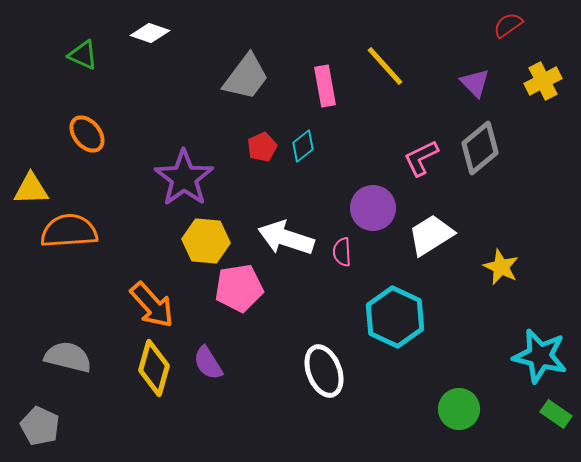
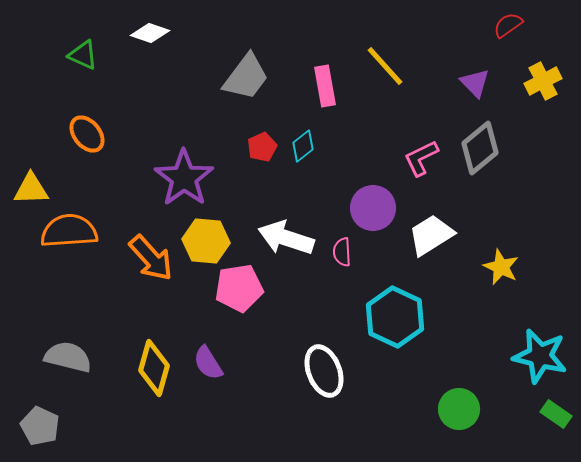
orange arrow: moved 1 px left, 47 px up
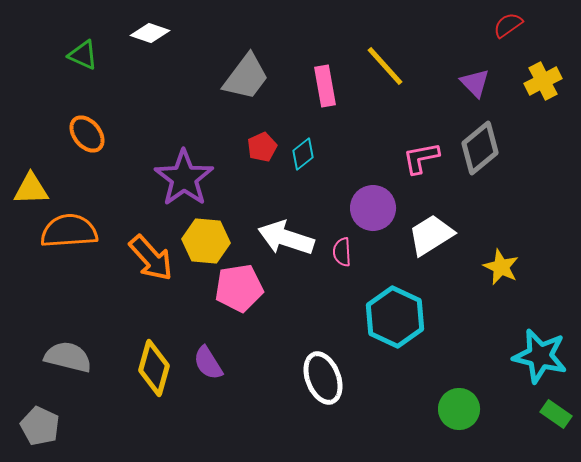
cyan diamond: moved 8 px down
pink L-shape: rotated 15 degrees clockwise
white ellipse: moved 1 px left, 7 px down
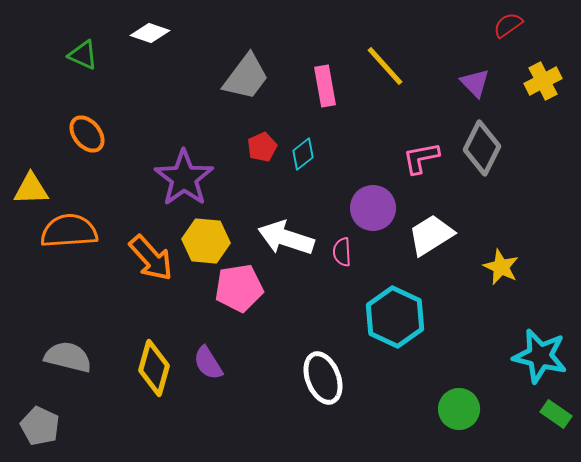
gray diamond: moved 2 px right; rotated 24 degrees counterclockwise
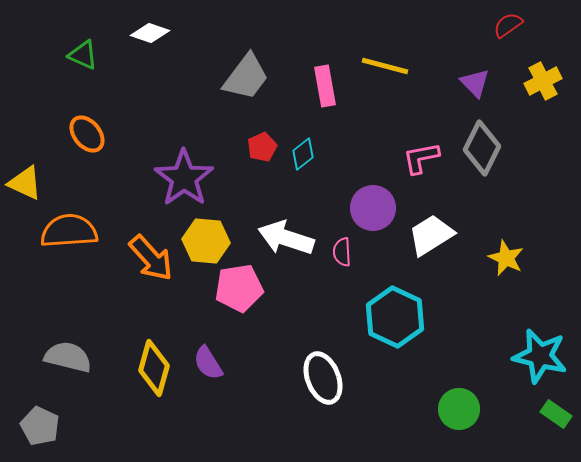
yellow line: rotated 33 degrees counterclockwise
yellow triangle: moved 6 px left, 6 px up; rotated 27 degrees clockwise
yellow star: moved 5 px right, 9 px up
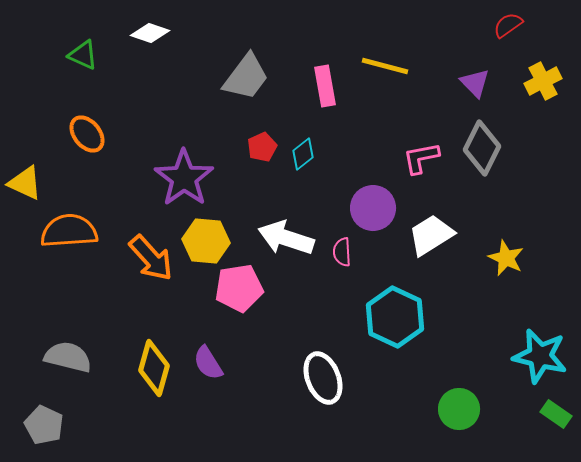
gray pentagon: moved 4 px right, 1 px up
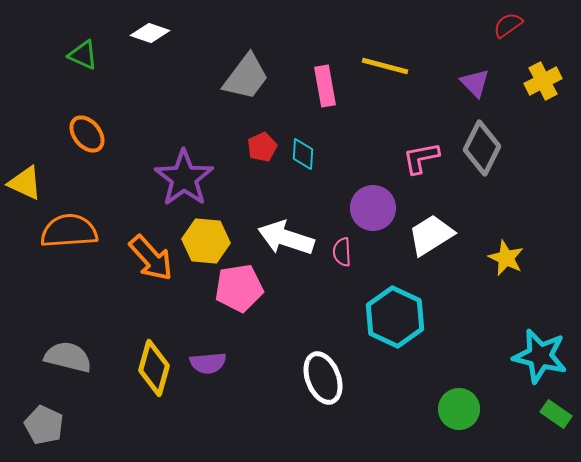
cyan diamond: rotated 48 degrees counterclockwise
purple semicircle: rotated 63 degrees counterclockwise
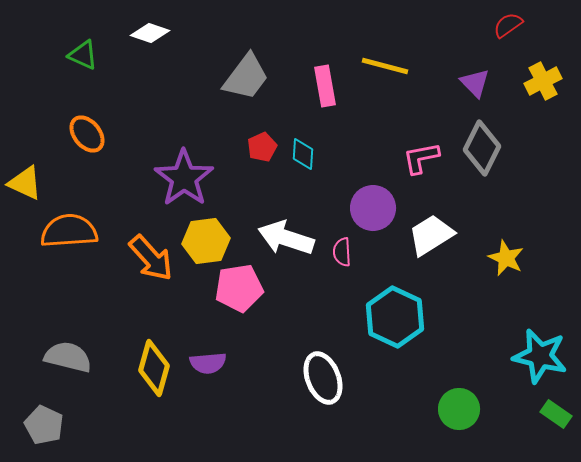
yellow hexagon: rotated 12 degrees counterclockwise
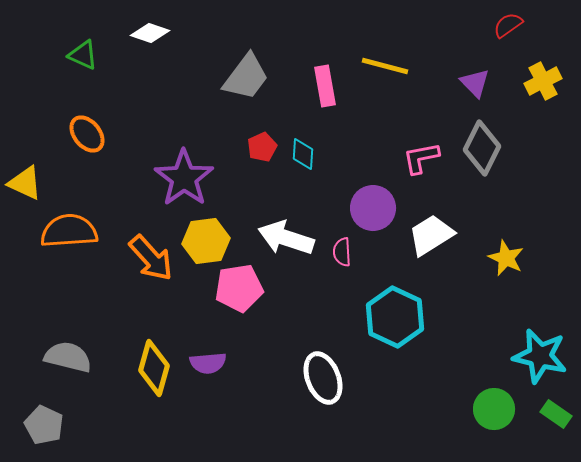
green circle: moved 35 px right
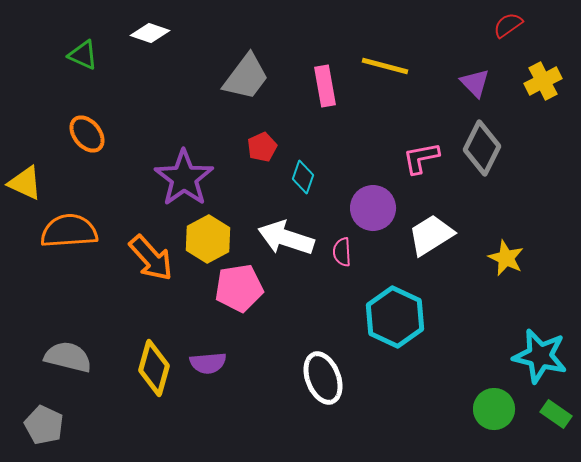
cyan diamond: moved 23 px down; rotated 16 degrees clockwise
yellow hexagon: moved 2 px right, 2 px up; rotated 21 degrees counterclockwise
